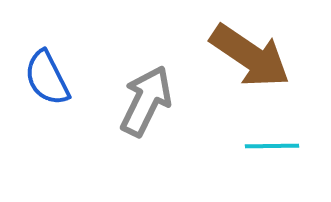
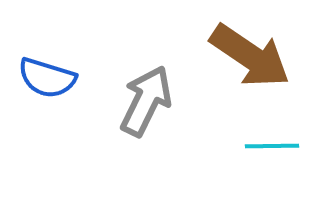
blue semicircle: rotated 46 degrees counterclockwise
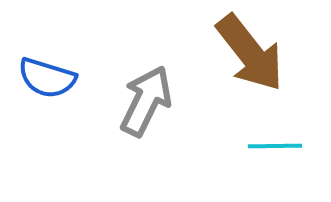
brown arrow: moved 3 px up; rotated 18 degrees clockwise
cyan line: moved 3 px right
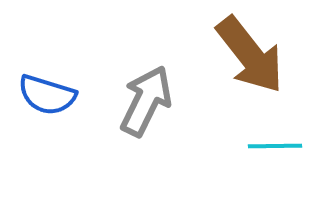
brown arrow: moved 2 px down
blue semicircle: moved 17 px down
